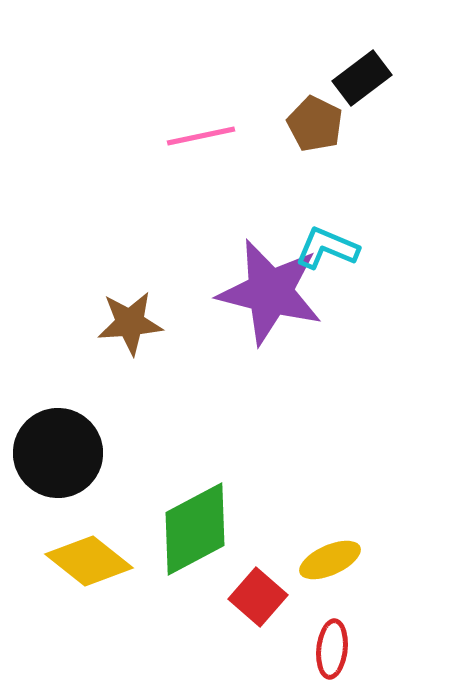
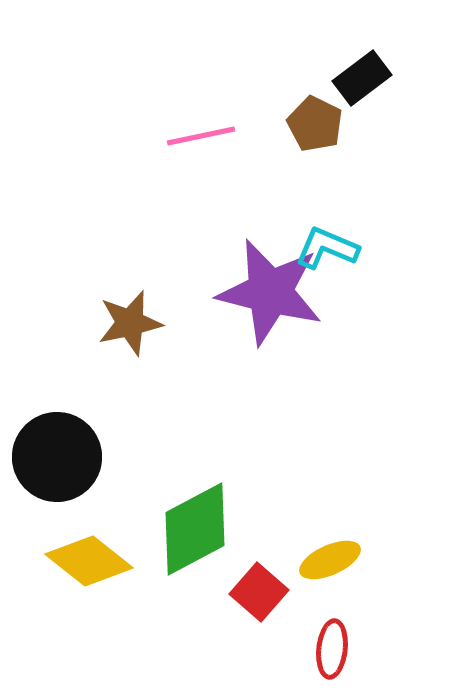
brown star: rotated 8 degrees counterclockwise
black circle: moved 1 px left, 4 px down
red square: moved 1 px right, 5 px up
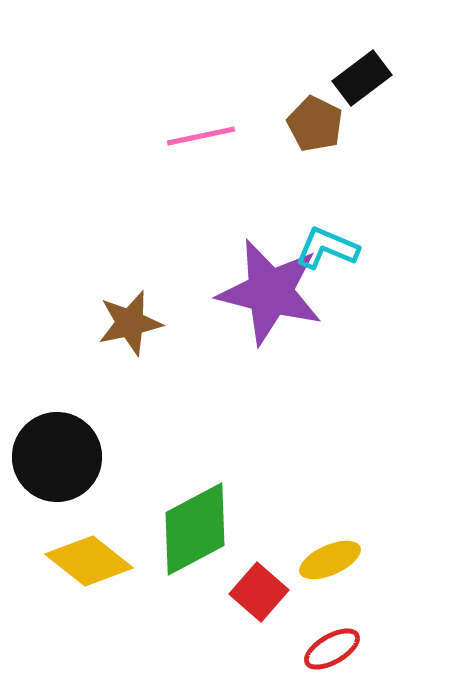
red ellipse: rotated 54 degrees clockwise
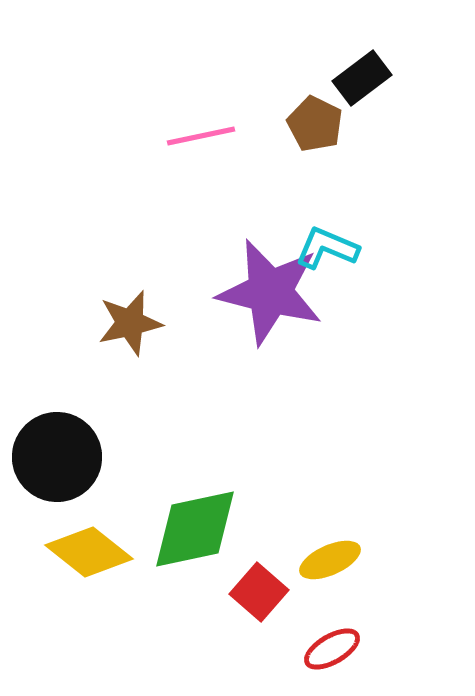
green diamond: rotated 16 degrees clockwise
yellow diamond: moved 9 px up
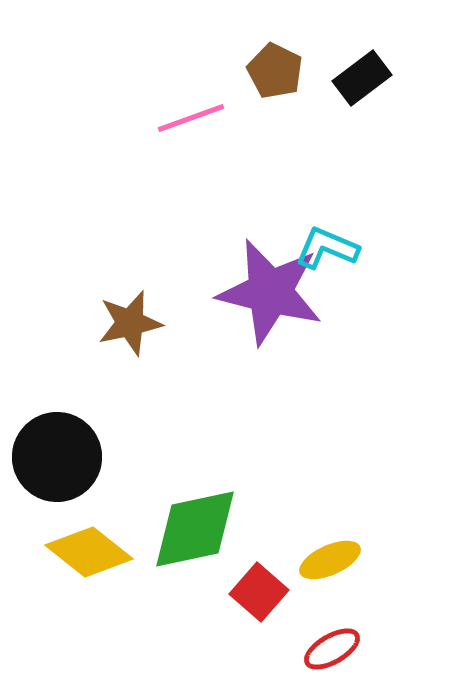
brown pentagon: moved 40 px left, 53 px up
pink line: moved 10 px left, 18 px up; rotated 8 degrees counterclockwise
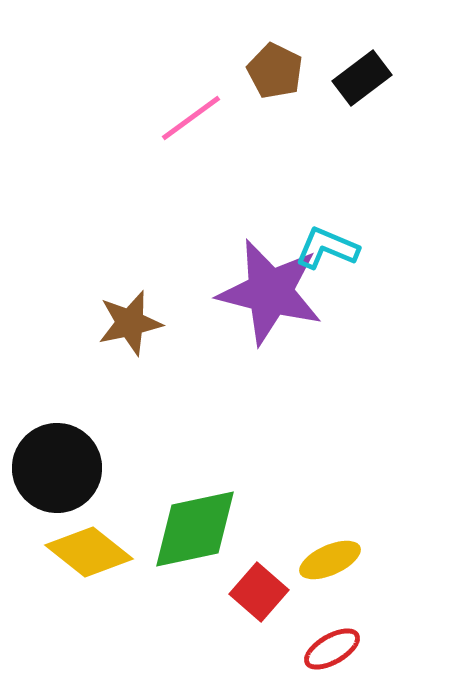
pink line: rotated 16 degrees counterclockwise
black circle: moved 11 px down
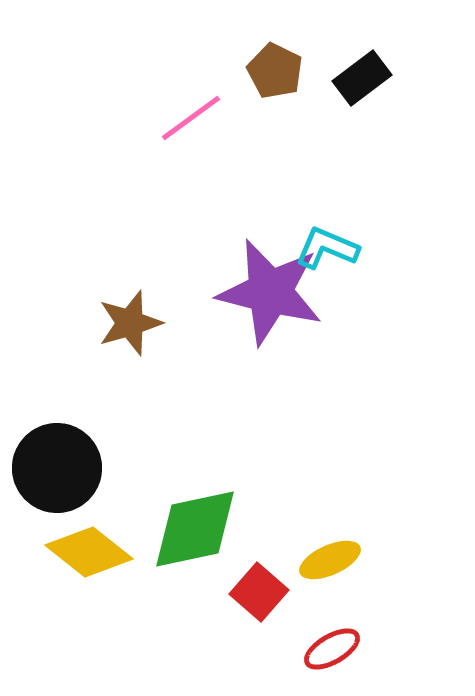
brown star: rotated 4 degrees counterclockwise
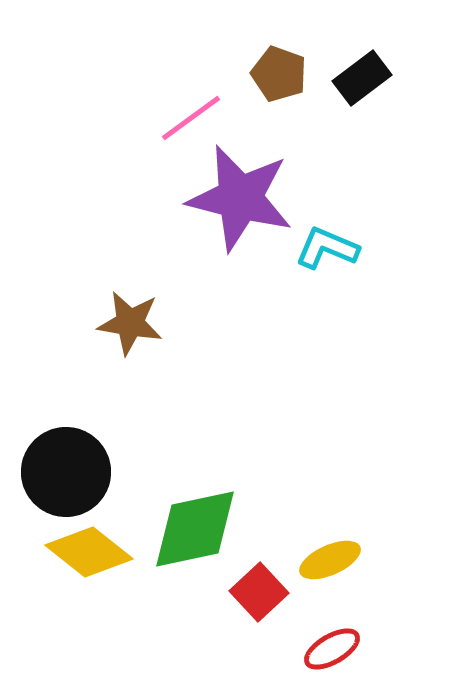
brown pentagon: moved 4 px right, 3 px down; rotated 6 degrees counterclockwise
purple star: moved 30 px left, 94 px up
brown star: rotated 26 degrees clockwise
black circle: moved 9 px right, 4 px down
red square: rotated 6 degrees clockwise
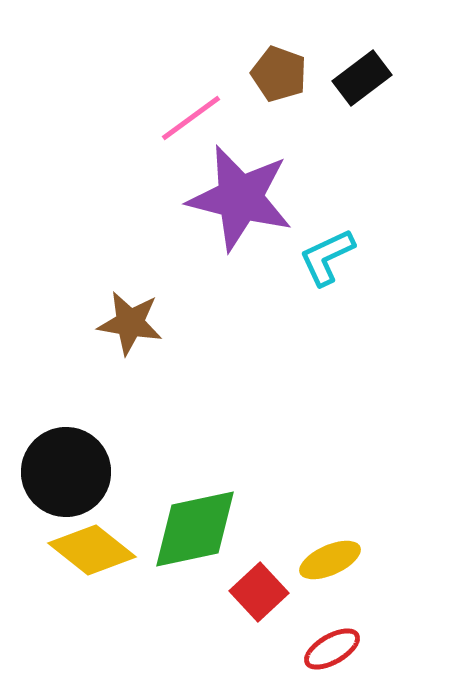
cyan L-shape: moved 9 px down; rotated 48 degrees counterclockwise
yellow diamond: moved 3 px right, 2 px up
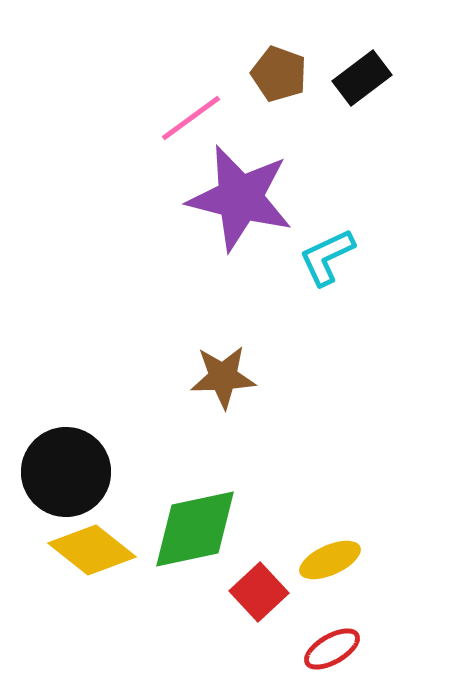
brown star: moved 93 px right, 54 px down; rotated 12 degrees counterclockwise
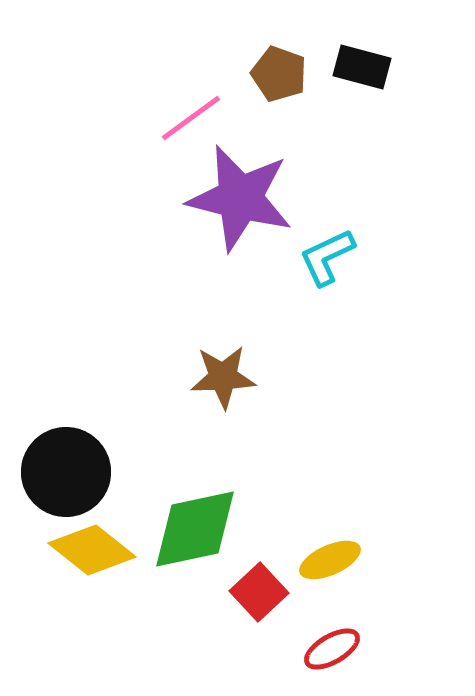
black rectangle: moved 11 px up; rotated 52 degrees clockwise
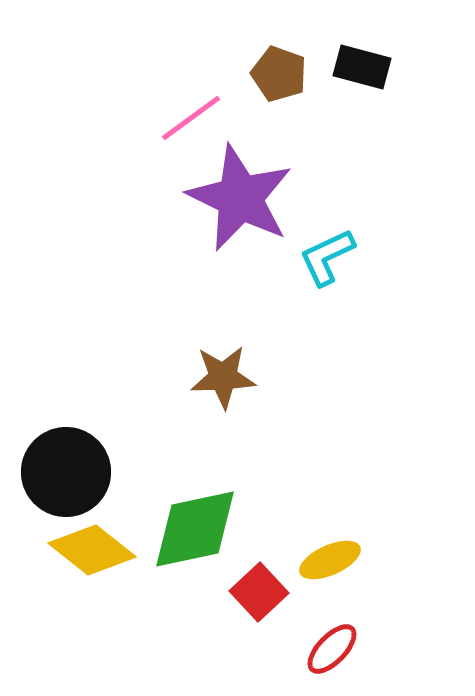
purple star: rotated 12 degrees clockwise
red ellipse: rotated 16 degrees counterclockwise
